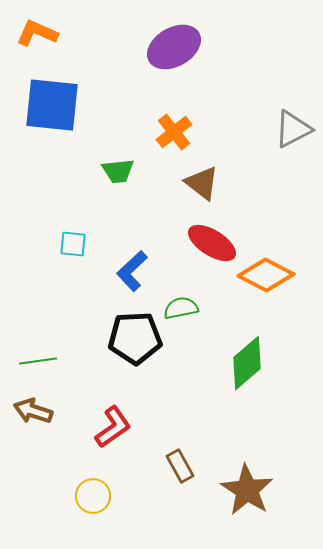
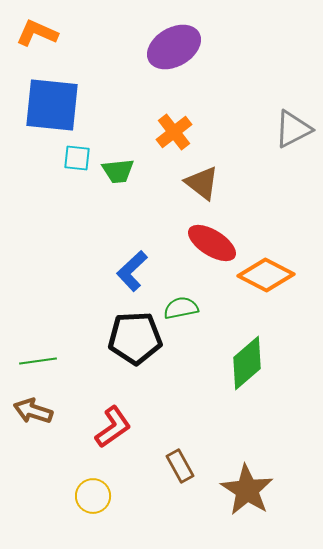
cyan square: moved 4 px right, 86 px up
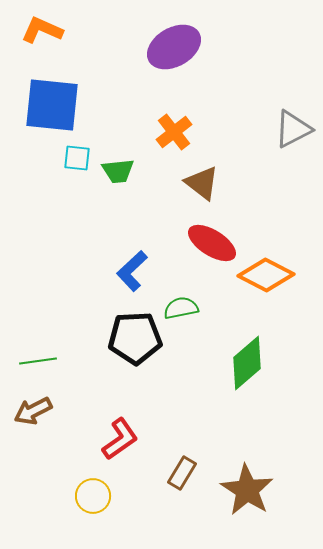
orange L-shape: moved 5 px right, 3 px up
brown arrow: rotated 45 degrees counterclockwise
red L-shape: moved 7 px right, 12 px down
brown rectangle: moved 2 px right, 7 px down; rotated 60 degrees clockwise
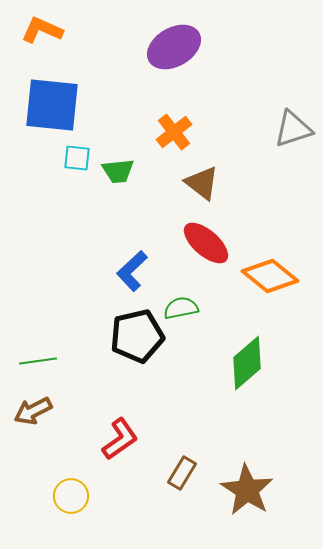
gray triangle: rotated 9 degrees clockwise
red ellipse: moved 6 px left; rotated 9 degrees clockwise
orange diamond: moved 4 px right, 1 px down; rotated 12 degrees clockwise
black pentagon: moved 2 px right, 2 px up; rotated 10 degrees counterclockwise
yellow circle: moved 22 px left
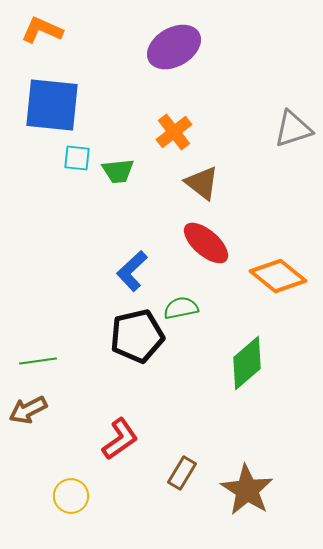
orange diamond: moved 8 px right
brown arrow: moved 5 px left, 1 px up
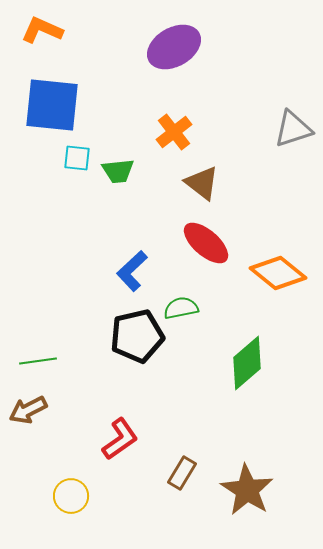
orange diamond: moved 3 px up
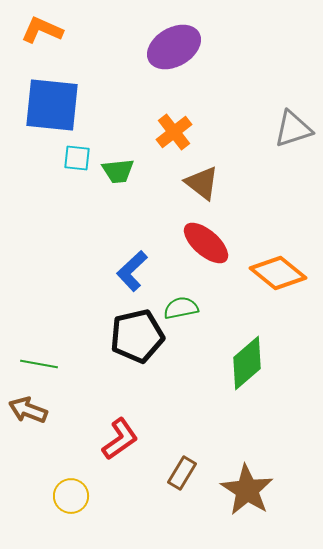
green line: moved 1 px right, 3 px down; rotated 18 degrees clockwise
brown arrow: rotated 48 degrees clockwise
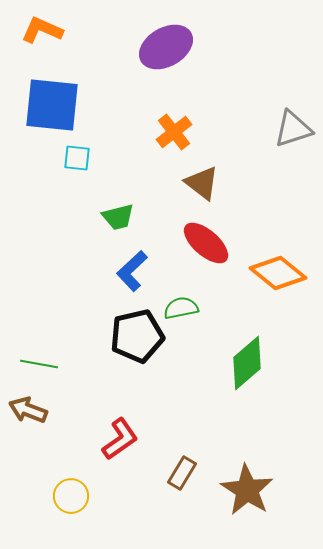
purple ellipse: moved 8 px left
green trapezoid: moved 46 px down; rotated 8 degrees counterclockwise
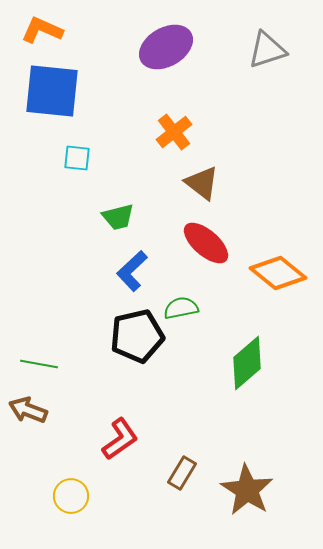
blue square: moved 14 px up
gray triangle: moved 26 px left, 79 px up
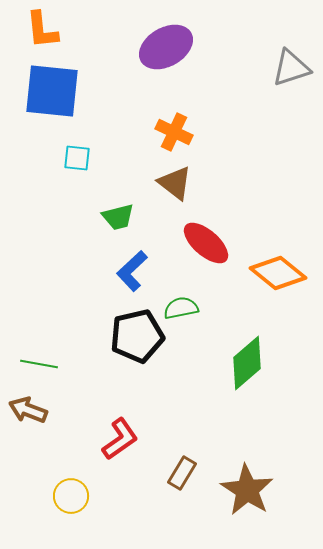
orange L-shape: rotated 120 degrees counterclockwise
gray triangle: moved 24 px right, 18 px down
orange cross: rotated 27 degrees counterclockwise
brown triangle: moved 27 px left
